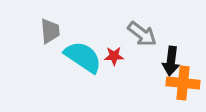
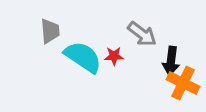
orange cross: rotated 20 degrees clockwise
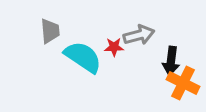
gray arrow: moved 3 px left, 1 px down; rotated 52 degrees counterclockwise
red star: moved 9 px up
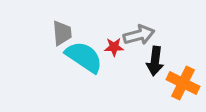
gray trapezoid: moved 12 px right, 2 px down
cyan semicircle: moved 1 px right
black arrow: moved 16 px left
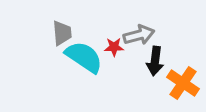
orange cross: rotated 8 degrees clockwise
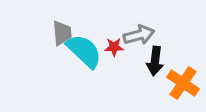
cyan semicircle: moved 6 px up; rotated 9 degrees clockwise
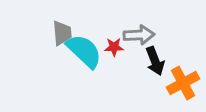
gray arrow: rotated 12 degrees clockwise
black arrow: rotated 28 degrees counterclockwise
orange cross: rotated 28 degrees clockwise
